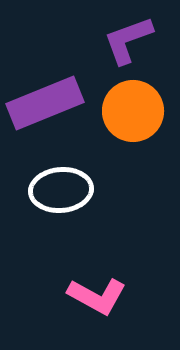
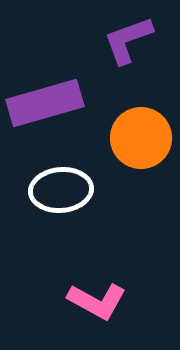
purple rectangle: rotated 6 degrees clockwise
orange circle: moved 8 px right, 27 px down
pink L-shape: moved 5 px down
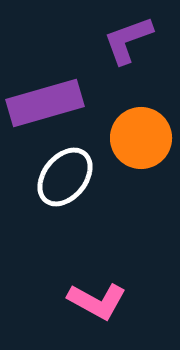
white ellipse: moved 4 px right, 13 px up; rotated 46 degrees counterclockwise
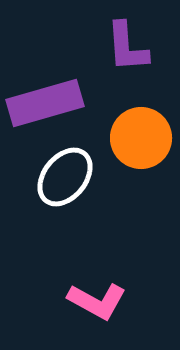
purple L-shape: moved 1 px left, 7 px down; rotated 74 degrees counterclockwise
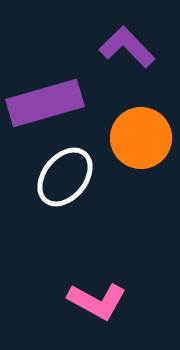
purple L-shape: rotated 140 degrees clockwise
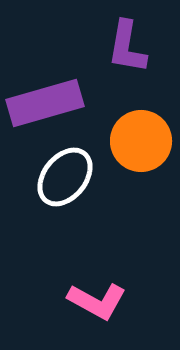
purple L-shape: rotated 126 degrees counterclockwise
orange circle: moved 3 px down
